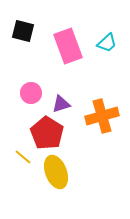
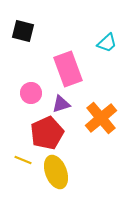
pink rectangle: moved 23 px down
orange cross: moved 1 px left, 2 px down; rotated 24 degrees counterclockwise
red pentagon: rotated 16 degrees clockwise
yellow line: moved 3 px down; rotated 18 degrees counterclockwise
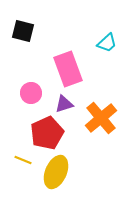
purple triangle: moved 3 px right
yellow ellipse: rotated 44 degrees clockwise
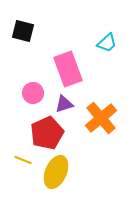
pink circle: moved 2 px right
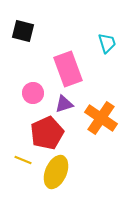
cyan trapezoid: rotated 65 degrees counterclockwise
orange cross: rotated 16 degrees counterclockwise
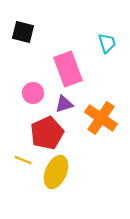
black square: moved 1 px down
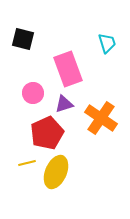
black square: moved 7 px down
yellow line: moved 4 px right, 3 px down; rotated 36 degrees counterclockwise
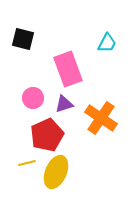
cyan trapezoid: rotated 45 degrees clockwise
pink circle: moved 5 px down
red pentagon: moved 2 px down
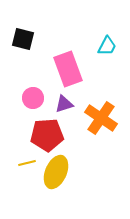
cyan trapezoid: moved 3 px down
red pentagon: rotated 20 degrees clockwise
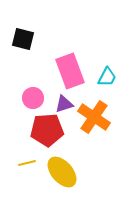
cyan trapezoid: moved 31 px down
pink rectangle: moved 2 px right, 2 px down
orange cross: moved 7 px left, 1 px up
red pentagon: moved 5 px up
yellow ellipse: moved 6 px right; rotated 64 degrees counterclockwise
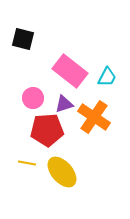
pink rectangle: rotated 32 degrees counterclockwise
yellow line: rotated 24 degrees clockwise
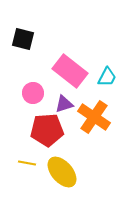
pink circle: moved 5 px up
